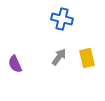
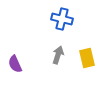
gray arrow: moved 1 px left, 2 px up; rotated 18 degrees counterclockwise
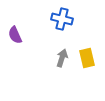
gray arrow: moved 4 px right, 3 px down
purple semicircle: moved 29 px up
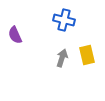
blue cross: moved 2 px right, 1 px down
yellow rectangle: moved 3 px up
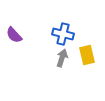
blue cross: moved 1 px left, 14 px down
purple semicircle: moved 1 px left; rotated 18 degrees counterclockwise
